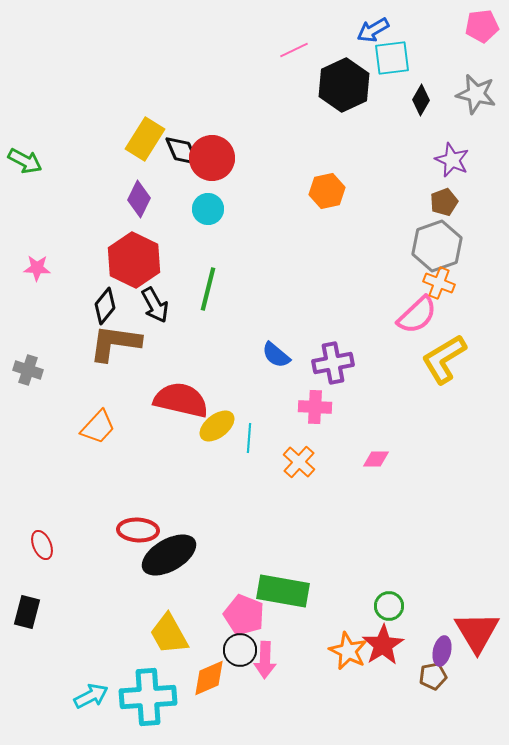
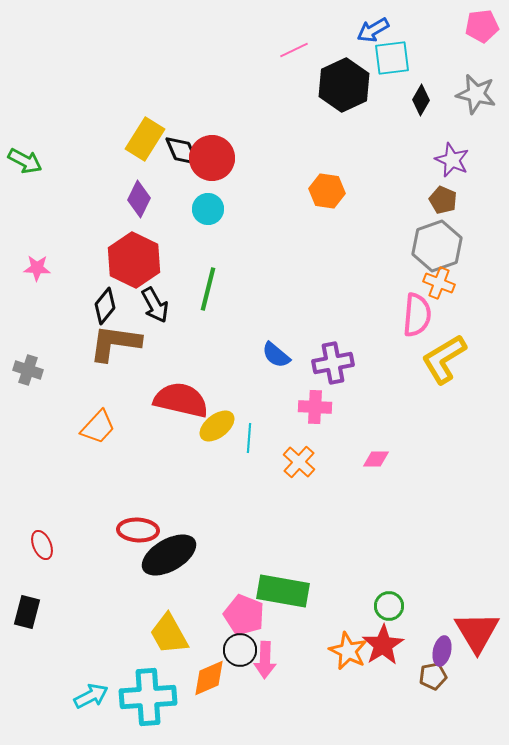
orange hexagon at (327, 191): rotated 20 degrees clockwise
brown pentagon at (444, 202): moved 1 px left, 2 px up; rotated 28 degrees counterclockwise
pink semicircle at (417, 315): rotated 42 degrees counterclockwise
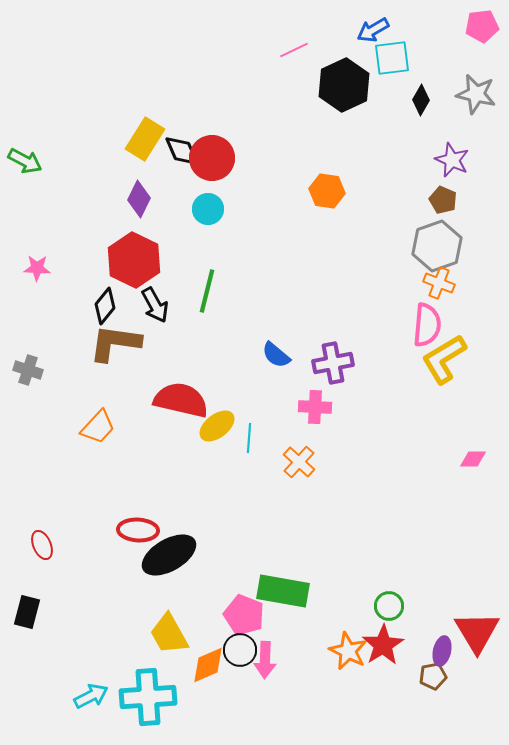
green line at (208, 289): moved 1 px left, 2 px down
pink semicircle at (417, 315): moved 10 px right, 10 px down
pink diamond at (376, 459): moved 97 px right
orange diamond at (209, 678): moved 1 px left, 13 px up
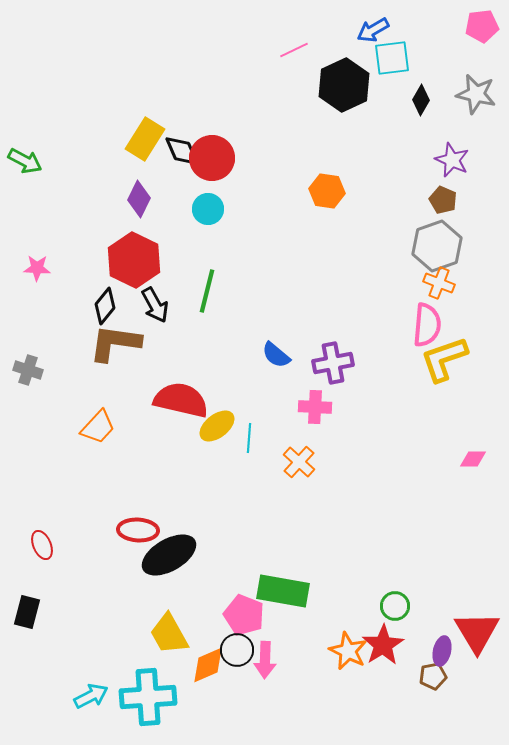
yellow L-shape at (444, 359): rotated 12 degrees clockwise
green circle at (389, 606): moved 6 px right
black circle at (240, 650): moved 3 px left
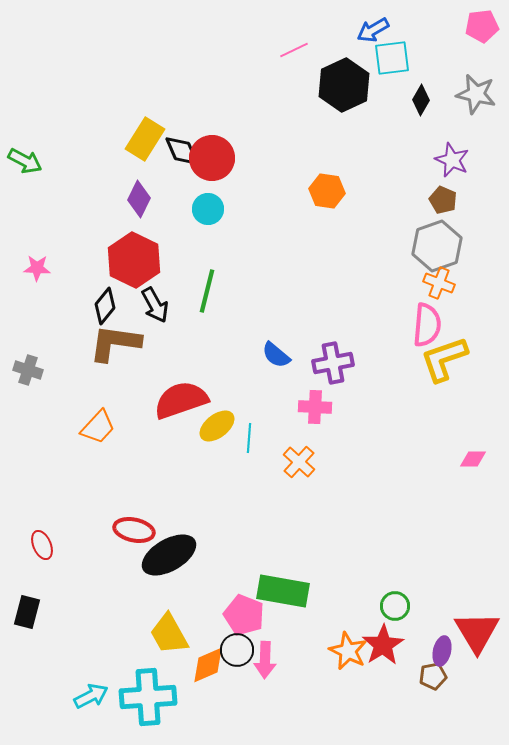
red semicircle at (181, 400): rotated 32 degrees counterclockwise
red ellipse at (138, 530): moved 4 px left; rotated 9 degrees clockwise
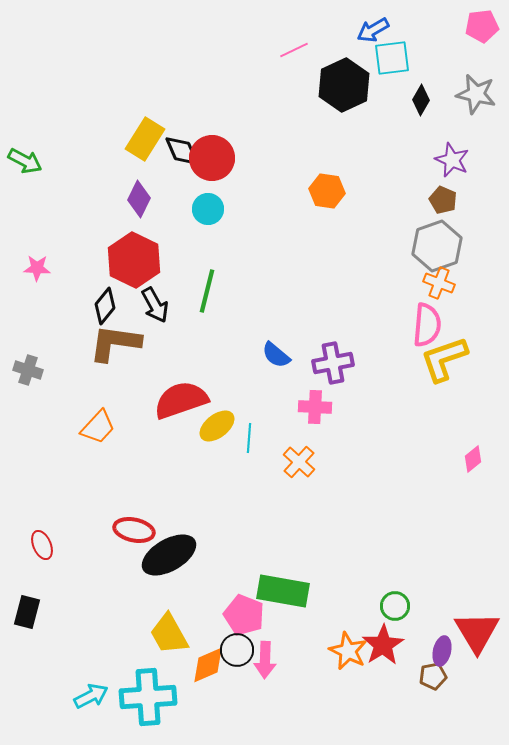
pink diamond at (473, 459): rotated 40 degrees counterclockwise
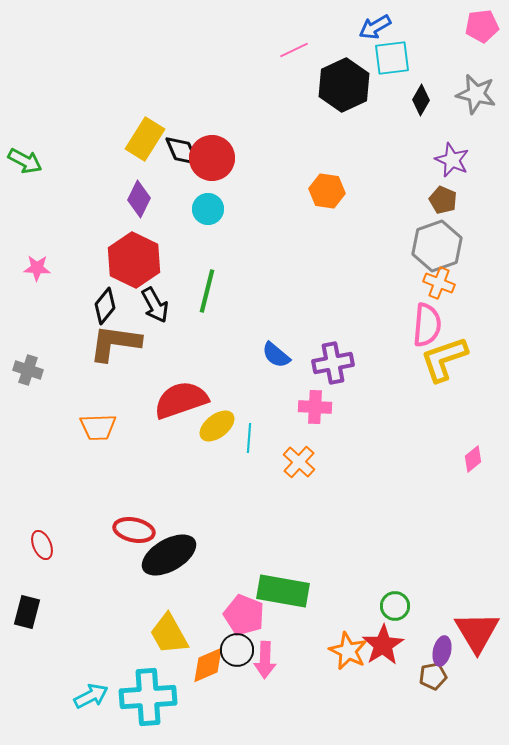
blue arrow at (373, 30): moved 2 px right, 3 px up
orange trapezoid at (98, 427): rotated 45 degrees clockwise
